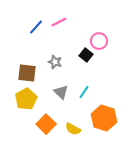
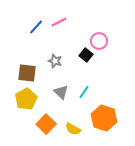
gray star: moved 1 px up
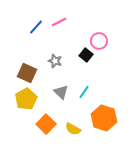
brown square: rotated 18 degrees clockwise
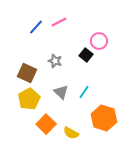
yellow pentagon: moved 3 px right
yellow semicircle: moved 2 px left, 4 px down
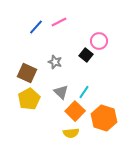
gray star: moved 1 px down
orange square: moved 29 px right, 13 px up
yellow semicircle: rotated 35 degrees counterclockwise
